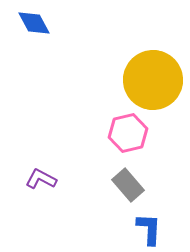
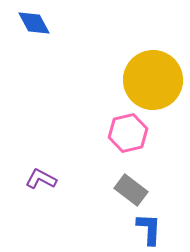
gray rectangle: moved 3 px right, 5 px down; rotated 12 degrees counterclockwise
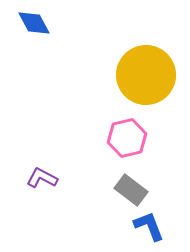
yellow circle: moved 7 px left, 5 px up
pink hexagon: moved 1 px left, 5 px down
purple L-shape: moved 1 px right, 1 px up
blue L-shape: moved 3 px up; rotated 24 degrees counterclockwise
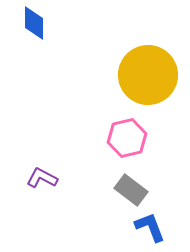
blue diamond: rotated 28 degrees clockwise
yellow circle: moved 2 px right
blue L-shape: moved 1 px right, 1 px down
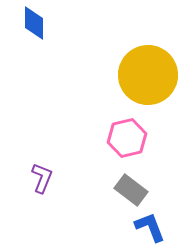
purple L-shape: rotated 84 degrees clockwise
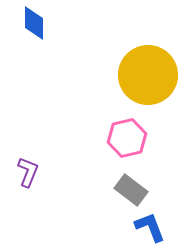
purple L-shape: moved 14 px left, 6 px up
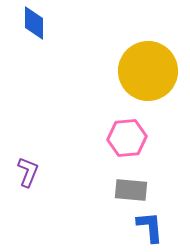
yellow circle: moved 4 px up
pink hexagon: rotated 9 degrees clockwise
gray rectangle: rotated 32 degrees counterclockwise
blue L-shape: rotated 16 degrees clockwise
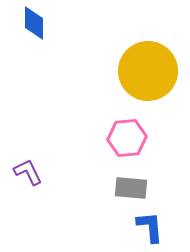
purple L-shape: rotated 48 degrees counterclockwise
gray rectangle: moved 2 px up
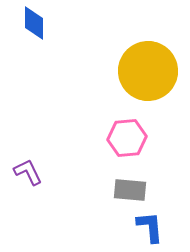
gray rectangle: moved 1 px left, 2 px down
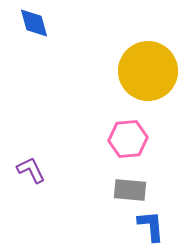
blue diamond: rotated 16 degrees counterclockwise
pink hexagon: moved 1 px right, 1 px down
purple L-shape: moved 3 px right, 2 px up
blue L-shape: moved 1 px right, 1 px up
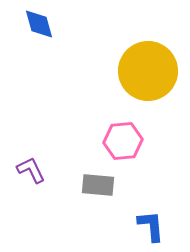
blue diamond: moved 5 px right, 1 px down
pink hexagon: moved 5 px left, 2 px down
gray rectangle: moved 32 px left, 5 px up
